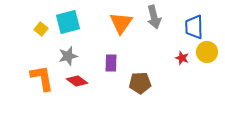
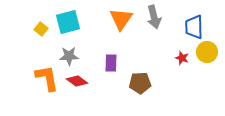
orange triangle: moved 4 px up
gray star: moved 1 px right; rotated 12 degrees clockwise
orange L-shape: moved 5 px right
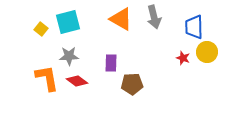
orange triangle: rotated 35 degrees counterclockwise
red star: moved 1 px right
brown pentagon: moved 8 px left, 1 px down
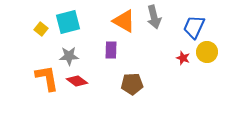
orange triangle: moved 3 px right, 2 px down
blue trapezoid: rotated 25 degrees clockwise
purple rectangle: moved 13 px up
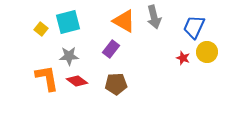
purple rectangle: moved 1 px up; rotated 36 degrees clockwise
brown pentagon: moved 16 px left
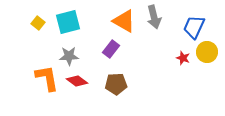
yellow square: moved 3 px left, 6 px up
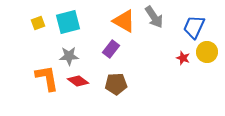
gray arrow: rotated 20 degrees counterclockwise
yellow square: rotated 32 degrees clockwise
red diamond: moved 1 px right
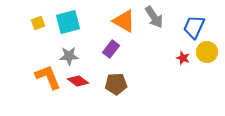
orange L-shape: moved 1 px right, 1 px up; rotated 12 degrees counterclockwise
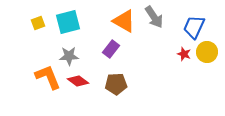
red star: moved 1 px right, 4 px up
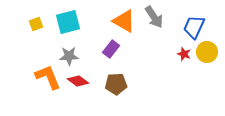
yellow square: moved 2 px left, 1 px down
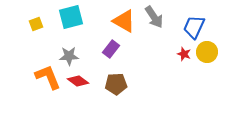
cyan square: moved 3 px right, 5 px up
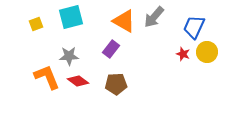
gray arrow: rotated 75 degrees clockwise
red star: moved 1 px left
orange L-shape: moved 1 px left
